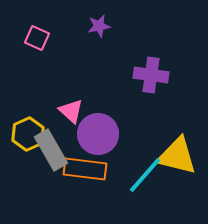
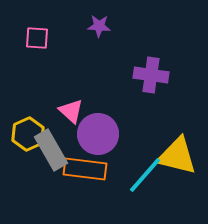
purple star: rotated 15 degrees clockwise
pink square: rotated 20 degrees counterclockwise
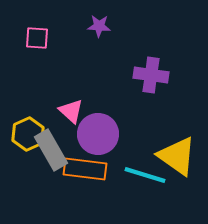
yellow triangle: rotated 21 degrees clockwise
cyan line: rotated 66 degrees clockwise
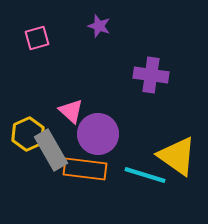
purple star: rotated 15 degrees clockwise
pink square: rotated 20 degrees counterclockwise
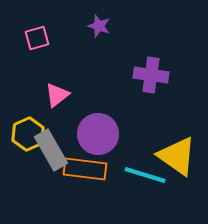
pink triangle: moved 14 px left, 16 px up; rotated 40 degrees clockwise
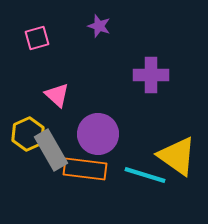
purple cross: rotated 8 degrees counterclockwise
pink triangle: rotated 40 degrees counterclockwise
